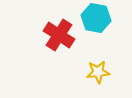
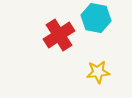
red cross: rotated 24 degrees clockwise
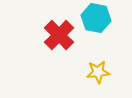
red cross: rotated 12 degrees counterclockwise
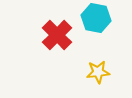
red cross: moved 2 px left
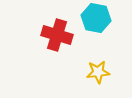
red cross: rotated 28 degrees counterclockwise
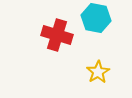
yellow star: rotated 25 degrees counterclockwise
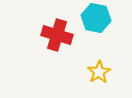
yellow star: moved 1 px right
